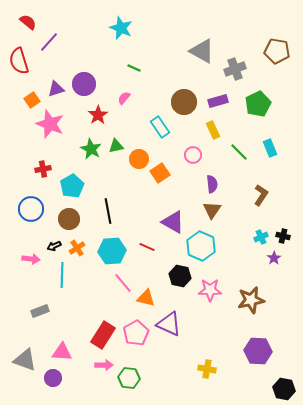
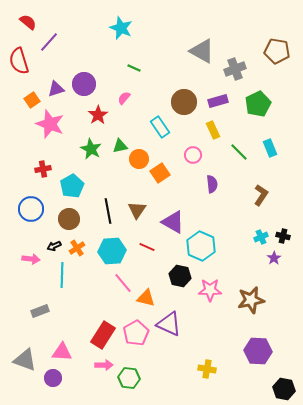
green triangle at (116, 146): moved 4 px right
brown triangle at (212, 210): moved 75 px left
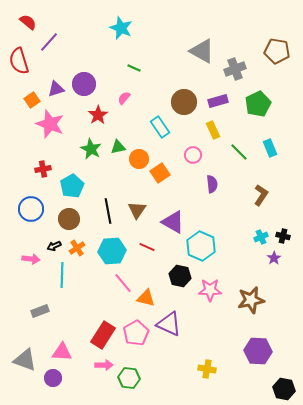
green triangle at (120, 146): moved 2 px left, 1 px down
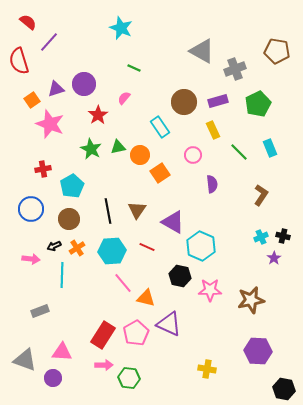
orange circle at (139, 159): moved 1 px right, 4 px up
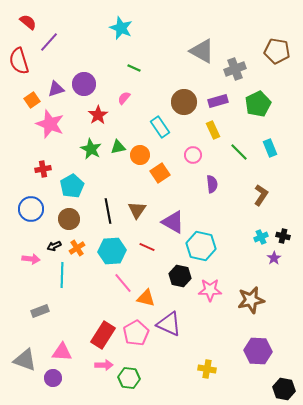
cyan hexagon at (201, 246): rotated 12 degrees counterclockwise
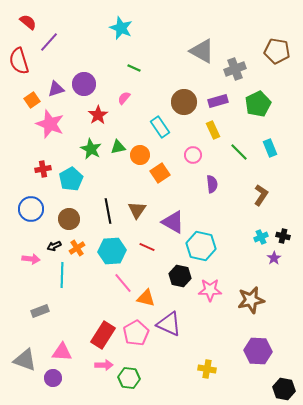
cyan pentagon at (72, 186): moved 1 px left, 7 px up
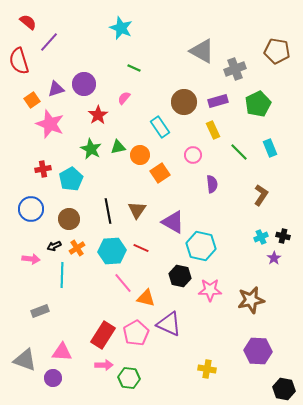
red line at (147, 247): moved 6 px left, 1 px down
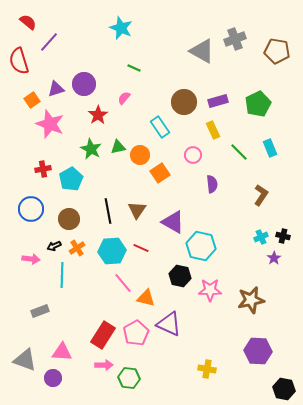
gray cross at (235, 69): moved 30 px up
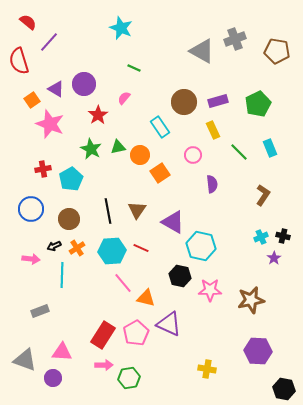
purple triangle at (56, 89): rotated 48 degrees clockwise
brown L-shape at (261, 195): moved 2 px right
green hexagon at (129, 378): rotated 15 degrees counterclockwise
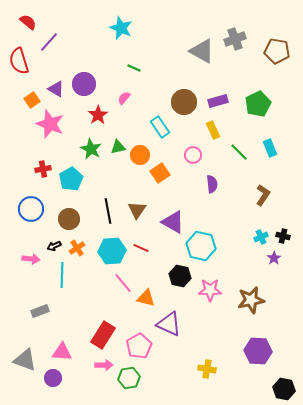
pink pentagon at (136, 333): moved 3 px right, 13 px down
